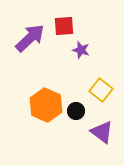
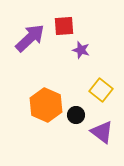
black circle: moved 4 px down
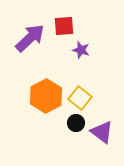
yellow square: moved 21 px left, 8 px down
orange hexagon: moved 9 px up; rotated 8 degrees clockwise
black circle: moved 8 px down
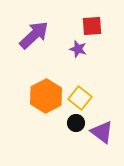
red square: moved 28 px right
purple arrow: moved 4 px right, 3 px up
purple star: moved 3 px left, 1 px up
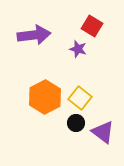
red square: rotated 35 degrees clockwise
purple arrow: rotated 36 degrees clockwise
orange hexagon: moved 1 px left, 1 px down
purple triangle: moved 1 px right
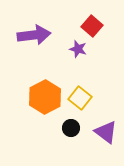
red square: rotated 10 degrees clockwise
black circle: moved 5 px left, 5 px down
purple triangle: moved 3 px right
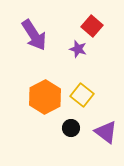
purple arrow: rotated 64 degrees clockwise
yellow square: moved 2 px right, 3 px up
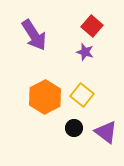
purple star: moved 7 px right, 3 px down
black circle: moved 3 px right
